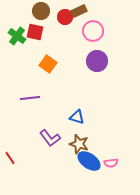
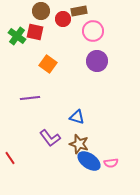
brown rectangle: rotated 14 degrees clockwise
red circle: moved 2 px left, 2 px down
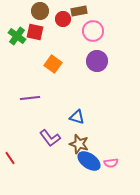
brown circle: moved 1 px left
orange square: moved 5 px right
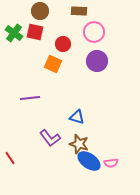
brown rectangle: rotated 14 degrees clockwise
red circle: moved 25 px down
pink circle: moved 1 px right, 1 px down
green cross: moved 3 px left, 3 px up
orange square: rotated 12 degrees counterclockwise
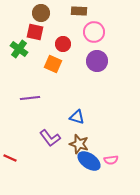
brown circle: moved 1 px right, 2 px down
green cross: moved 5 px right, 16 px down
red line: rotated 32 degrees counterclockwise
pink semicircle: moved 3 px up
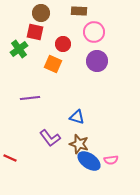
green cross: rotated 18 degrees clockwise
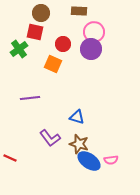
purple circle: moved 6 px left, 12 px up
